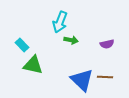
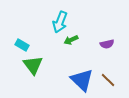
green arrow: rotated 144 degrees clockwise
cyan rectangle: rotated 16 degrees counterclockwise
green triangle: rotated 40 degrees clockwise
brown line: moved 3 px right, 3 px down; rotated 42 degrees clockwise
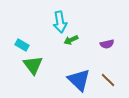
cyan arrow: rotated 30 degrees counterclockwise
blue triangle: moved 3 px left
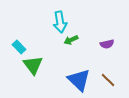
cyan rectangle: moved 3 px left, 2 px down; rotated 16 degrees clockwise
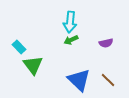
cyan arrow: moved 10 px right; rotated 15 degrees clockwise
purple semicircle: moved 1 px left, 1 px up
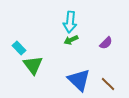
purple semicircle: rotated 32 degrees counterclockwise
cyan rectangle: moved 1 px down
brown line: moved 4 px down
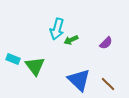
cyan arrow: moved 13 px left, 7 px down; rotated 10 degrees clockwise
cyan rectangle: moved 6 px left, 11 px down; rotated 24 degrees counterclockwise
green triangle: moved 2 px right, 1 px down
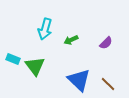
cyan arrow: moved 12 px left
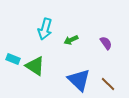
purple semicircle: rotated 80 degrees counterclockwise
green triangle: rotated 20 degrees counterclockwise
